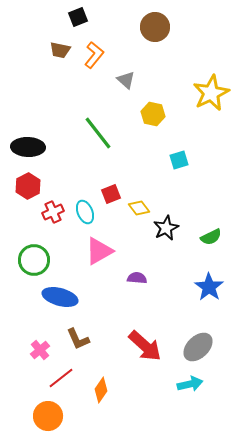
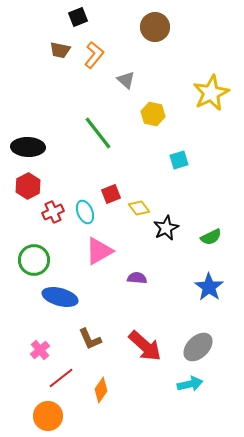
brown L-shape: moved 12 px right
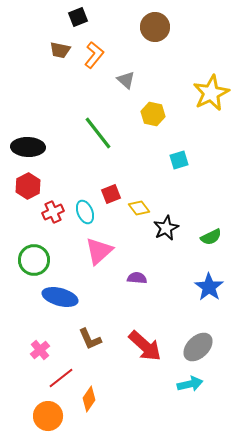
pink triangle: rotated 12 degrees counterclockwise
orange diamond: moved 12 px left, 9 px down
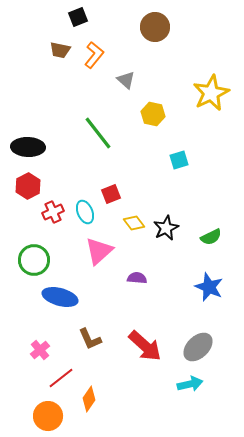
yellow diamond: moved 5 px left, 15 px down
blue star: rotated 12 degrees counterclockwise
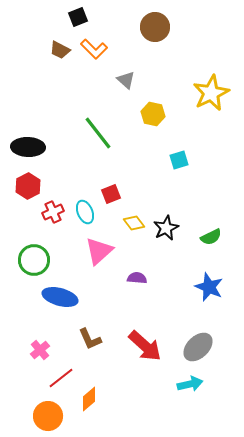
brown trapezoid: rotated 15 degrees clockwise
orange L-shape: moved 6 px up; rotated 96 degrees clockwise
orange diamond: rotated 15 degrees clockwise
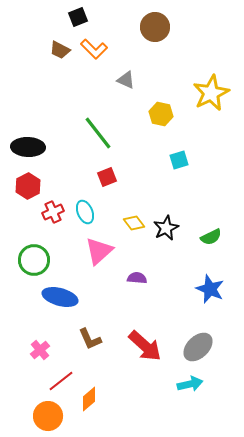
gray triangle: rotated 18 degrees counterclockwise
yellow hexagon: moved 8 px right
red square: moved 4 px left, 17 px up
blue star: moved 1 px right, 2 px down
red line: moved 3 px down
